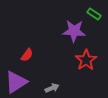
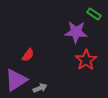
purple star: moved 2 px right, 1 px down
red semicircle: moved 1 px right
purple triangle: moved 2 px up
gray arrow: moved 12 px left
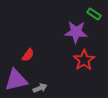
red star: moved 2 px left
purple triangle: rotated 20 degrees clockwise
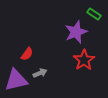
purple star: rotated 25 degrees counterclockwise
red semicircle: moved 1 px left, 1 px up
gray arrow: moved 15 px up
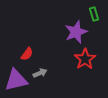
green rectangle: rotated 40 degrees clockwise
red star: moved 1 px right, 1 px up
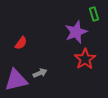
red semicircle: moved 6 px left, 11 px up
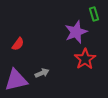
red semicircle: moved 3 px left, 1 px down
gray arrow: moved 2 px right
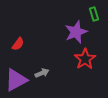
purple triangle: rotated 15 degrees counterclockwise
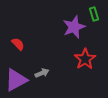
purple star: moved 2 px left, 5 px up
red semicircle: rotated 80 degrees counterclockwise
